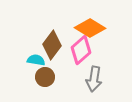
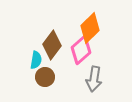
orange diamond: rotated 76 degrees counterclockwise
cyan semicircle: rotated 90 degrees clockwise
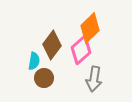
cyan semicircle: moved 2 px left, 1 px down
brown circle: moved 1 px left, 1 px down
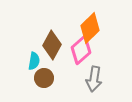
brown diamond: rotated 8 degrees counterclockwise
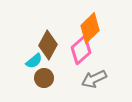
brown diamond: moved 4 px left
cyan semicircle: rotated 42 degrees clockwise
gray arrow: rotated 55 degrees clockwise
